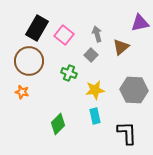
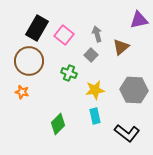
purple triangle: moved 1 px left, 3 px up
black L-shape: rotated 130 degrees clockwise
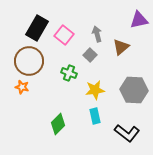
gray square: moved 1 px left
orange star: moved 5 px up
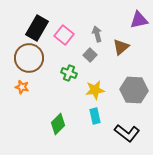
brown circle: moved 3 px up
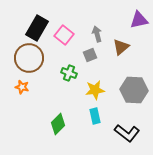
gray square: rotated 24 degrees clockwise
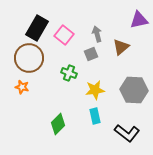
gray square: moved 1 px right, 1 px up
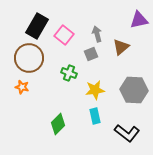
black rectangle: moved 2 px up
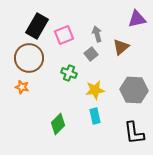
purple triangle: moved 2 px left, 1 px up
pink square: rotated 30 degrees clockwise
gray square: rotated 16 degrees counterclockwise
black L-shape: moved 7 px right; rotated 45 degrees clockwise
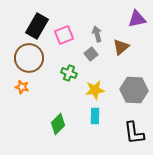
cyan rectangle: rotated 14 degrees clockwise
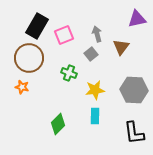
brown triangle: rotated 12 degrees counterclockwise
